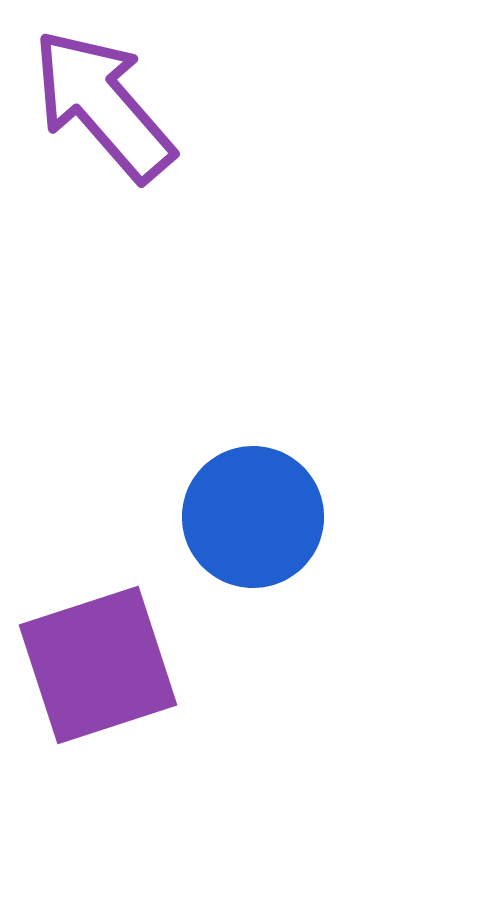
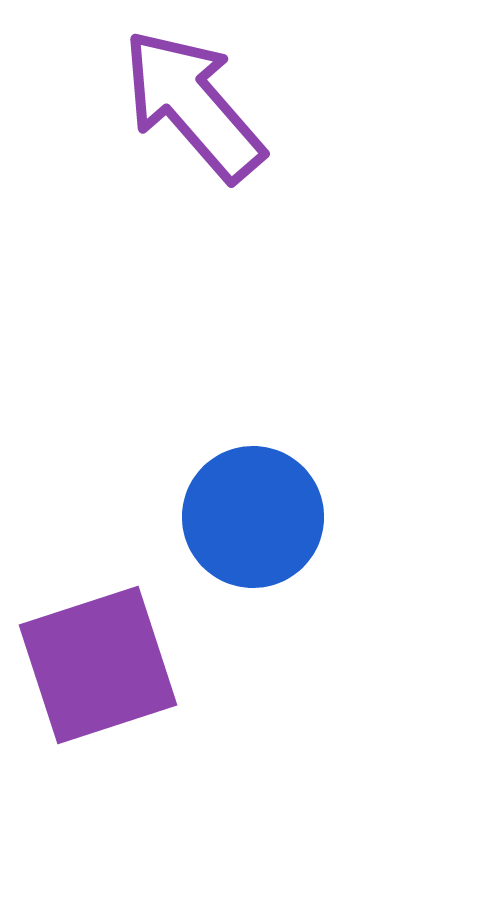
purple arrow: moved 90 px right
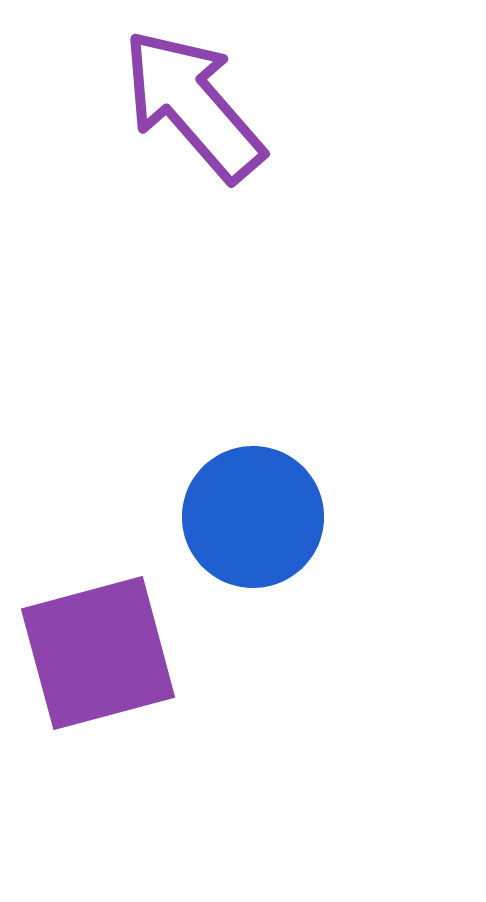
purple square: moved 12 px up; rotated 3 degrees clockwise
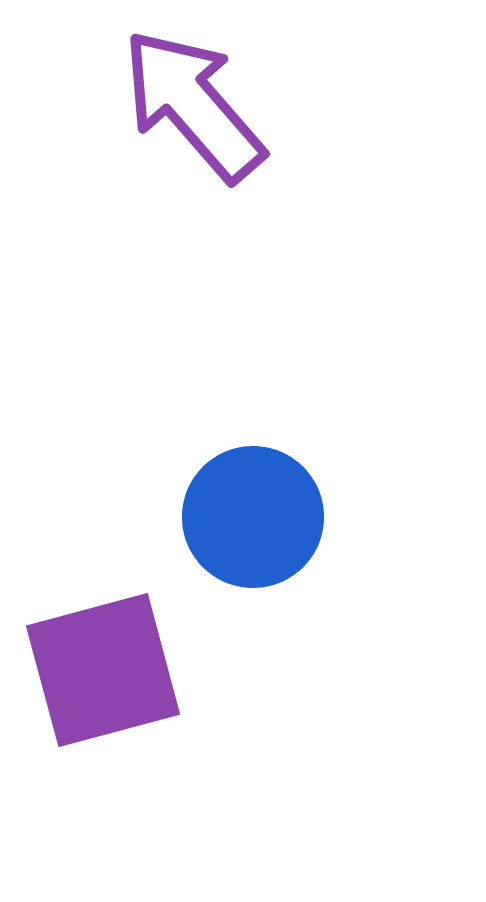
purple square: moved 5 px right, 17 px down
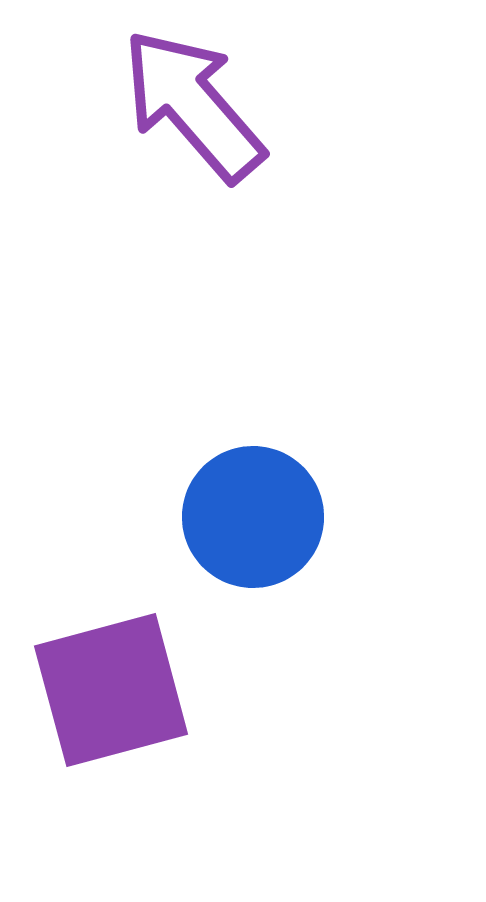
purple square: moved 8 px right, 20 px down
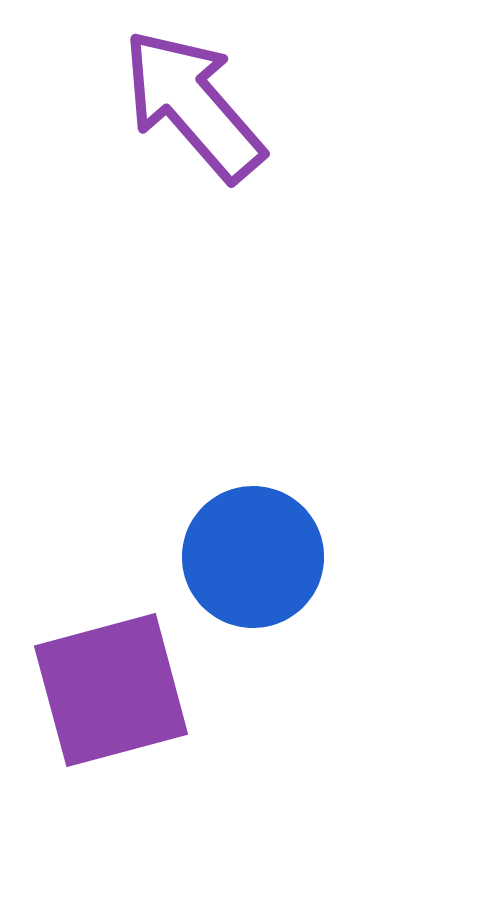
blue circle: moved 40 px down
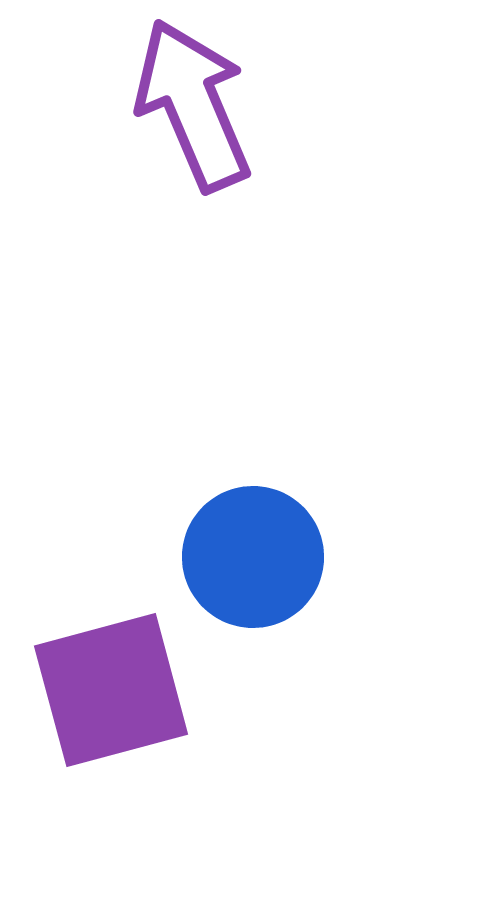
purple arrow: rotated 18 degrees clockwise
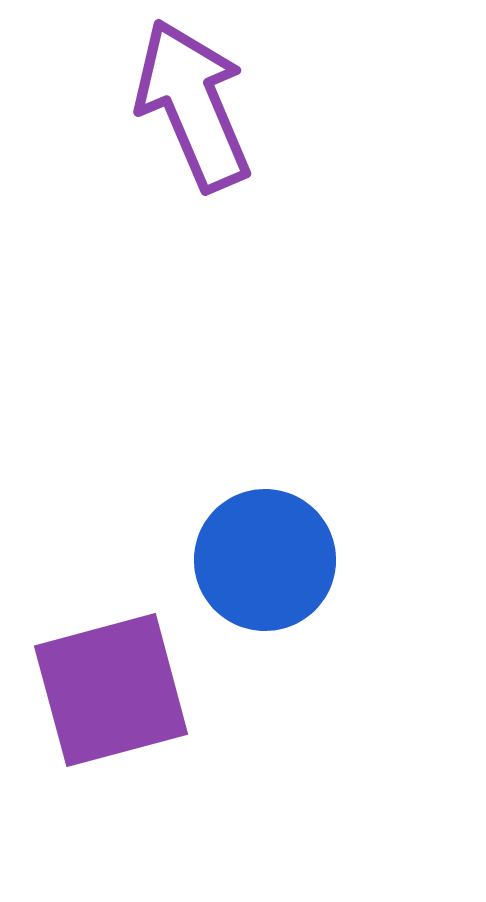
blue circle: moved 12 px right, 3 px down
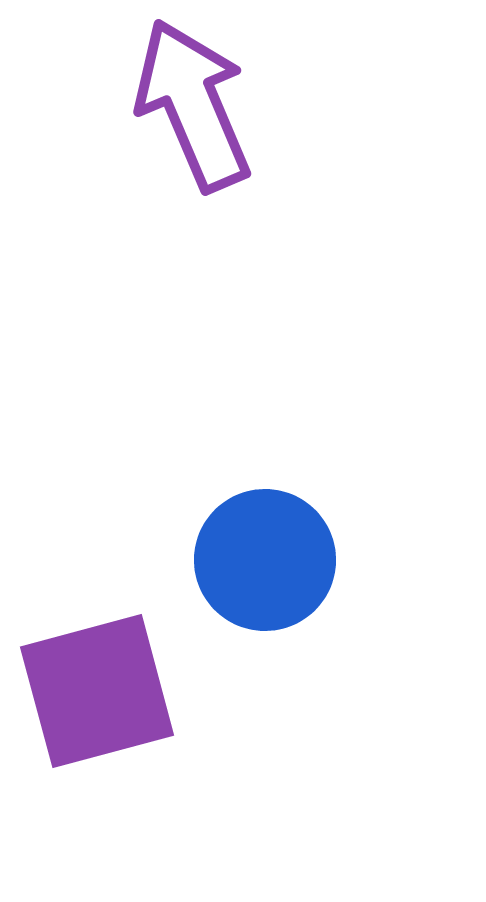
purple square: moved 14 px left, 1 px down
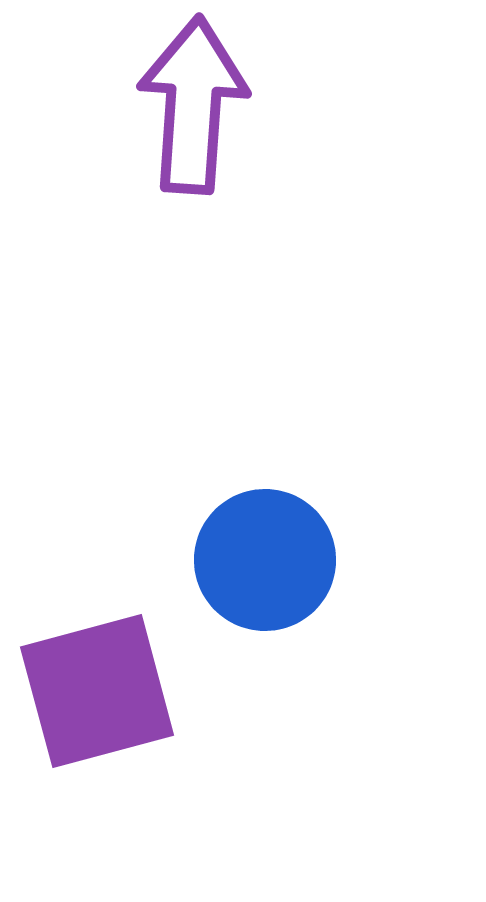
purple arrow: rotated 27 degrees clockwise
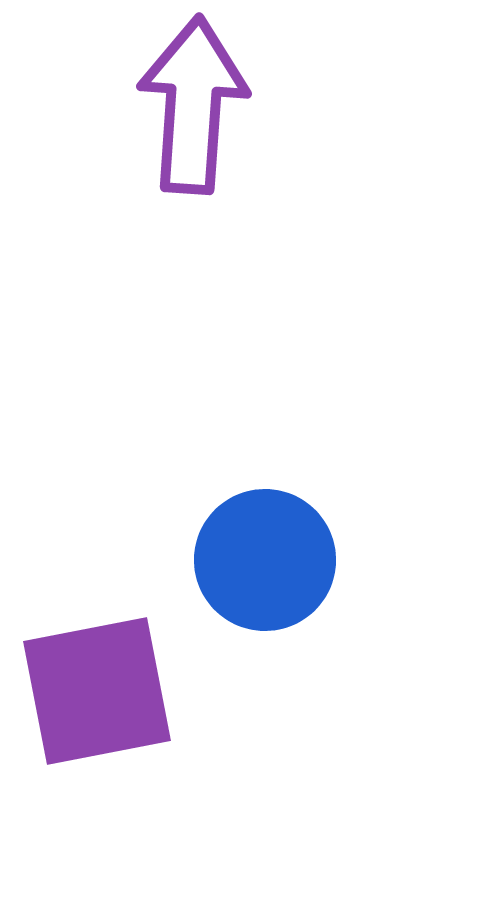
purple square: rotated 4 degrees clockwise
